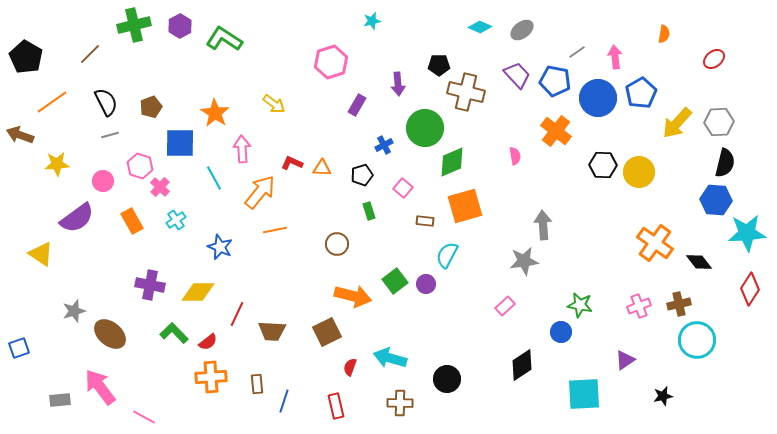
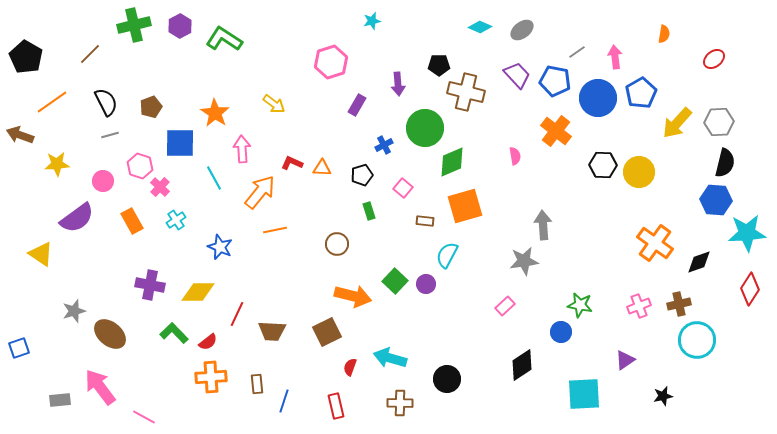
black diamond at (699, 262): rotated 72 degrees counterclockwise
green square at (395, 281): rotated 10 degrees counterclockwise
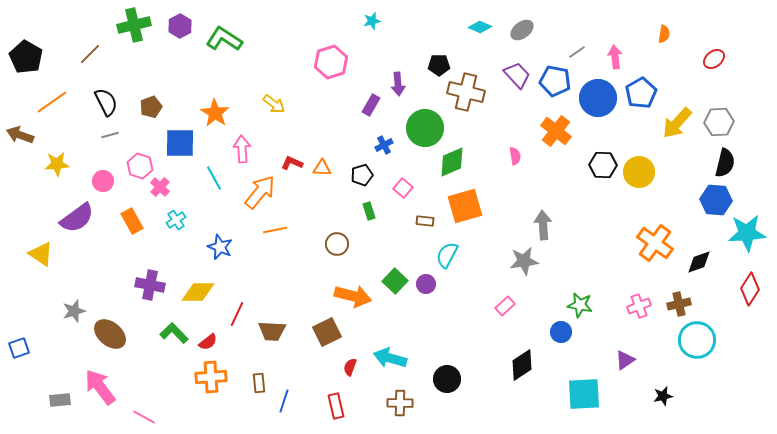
purple rectangle at (357, 105): moved 14 px right
brown rectangle at (257, 384): moved 2 px right, 1 px up
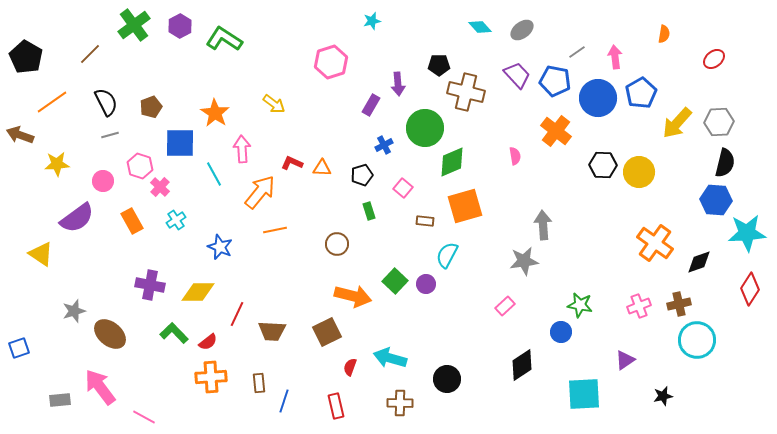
green cross at (134, 25): rotated 24 degrees counterclockwise
cyan diamond at (480, 27): rotated 25 degrees clockwise
cyan line at (214, 178): moved 4 px up
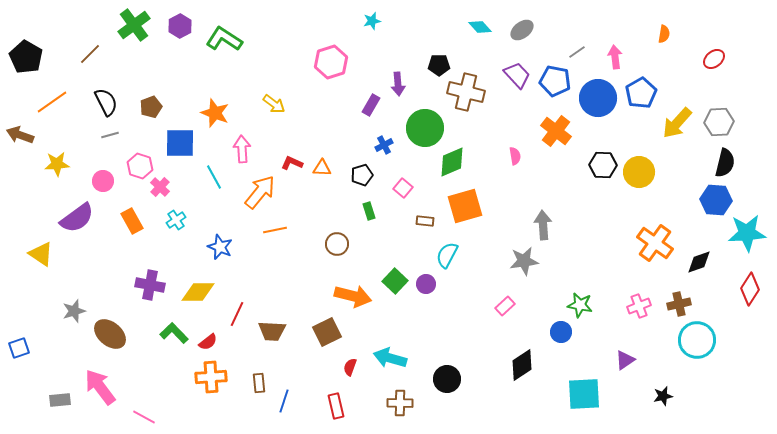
orange star at (215, 113): rotated 12 degrees counterclockwise
cyan line at (214, 174): moved 3 px down
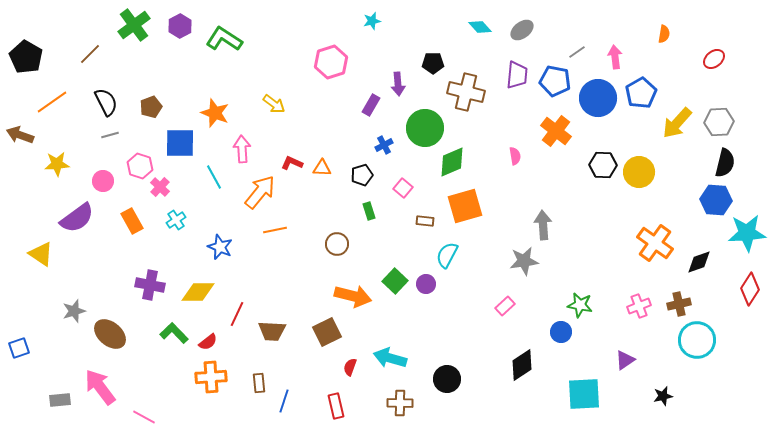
black pentagon at (439, 65): moved 6 px left, 2 px up
purple trapezoid at (517, 75): rotated 48 degrees clockwise
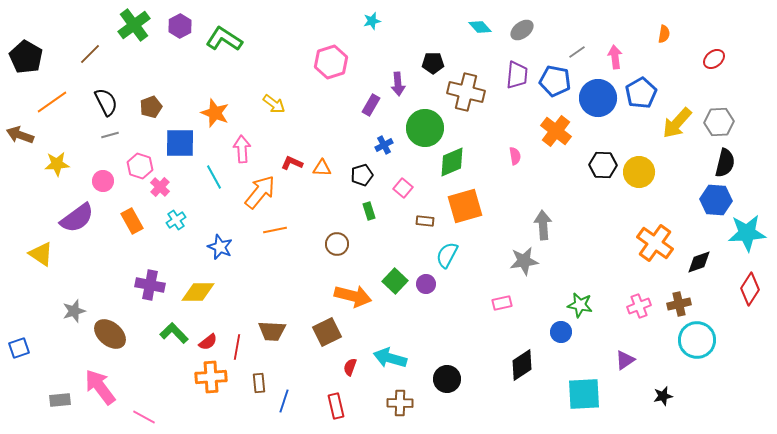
pink rectangle at (505, 306): moved 3 px left, 3 px up; rotated 30 degrees clockwise
red line at (237, 314): moved 33 px down; rotated 15 degrees counterclockwise
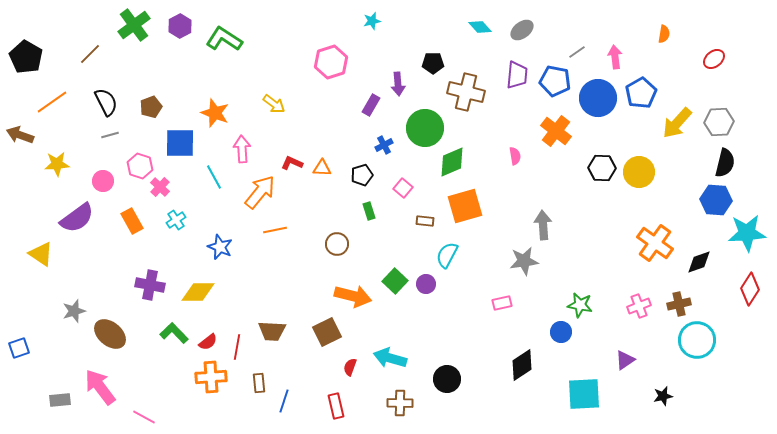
black hexagon at (603, 165): moved 1 px left, 3 px down
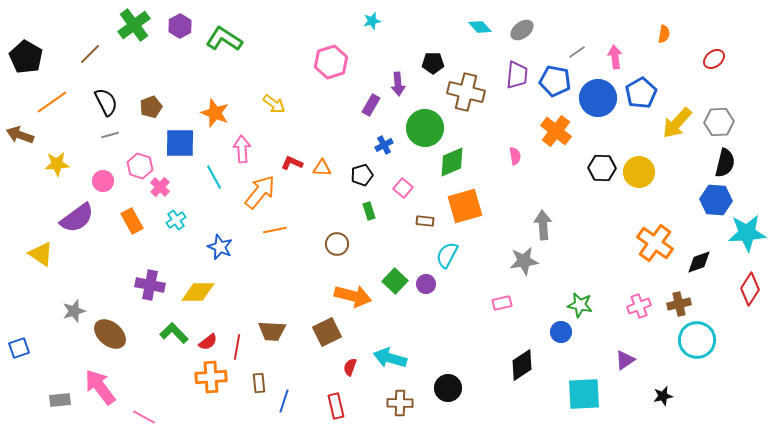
black circle at (447, 379): moved 1 px right, 9 px down
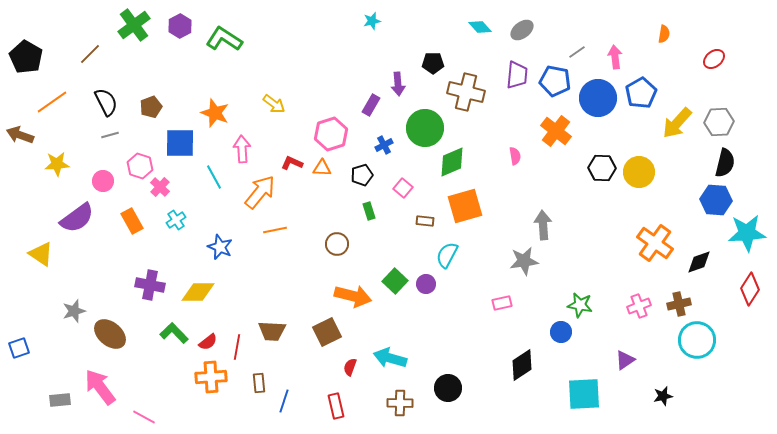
pink hexagon at (331, 62): moved 72 px down
